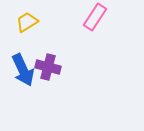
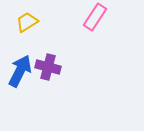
blue arrow: moved 3 px left, 1 px down; rotated 128 degrees counterclockwise
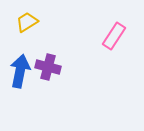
pink rectangle: moved 19 px right, 19 px down
blue arrow: rotated 16 degrees counterclockwise
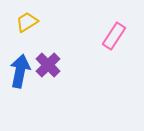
purple cross: moved 2 px up; rotated 30 degrees clockwise
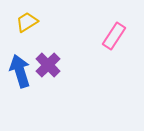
blue arrow: rotated 28 degrees counterclockwise
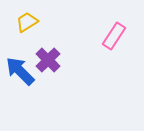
purple cross: moved 5 px up
blue arrow: rotated 28 degrees counterclockwise
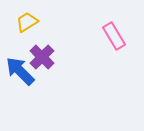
pink rectangle: rotated 64 degrees counterclockwise
purple cross: moved 6 px left, 3 px up
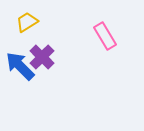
pink rectangle: moved 9 px left
blue arrow: moved 5 px up
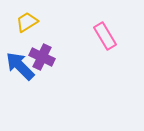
purple cross: rotated 20 degrees counterclockwise
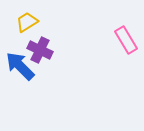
pink rectangle: moved 21 px right, 4 px down
purple cross: moved 2 px left, 7 px up
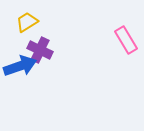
blue arrow: rotated 116 degrees clockwise
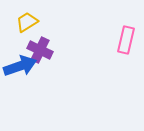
pink rectangle: rotated 44 degrees clockwise
